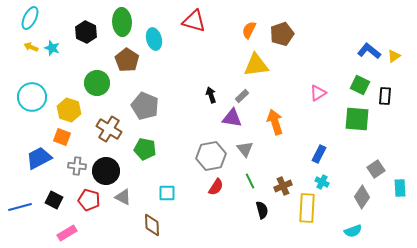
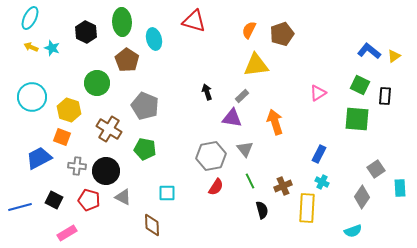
black arrow at (211, 95): moved 4 px left, 3 px up
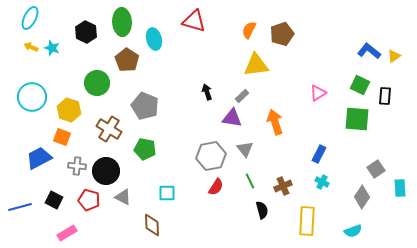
yellow rectangle at (307, 208): moved 13 px down
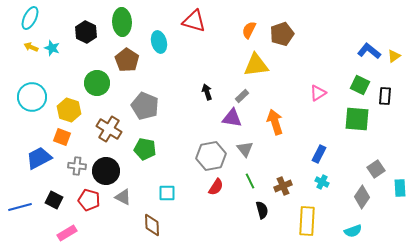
cyan ellipse at (154, 39): moved 5 px right, 3 px down
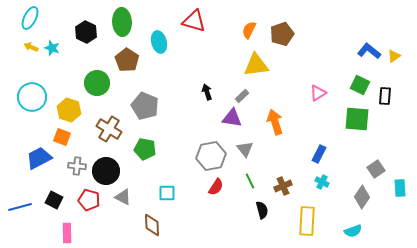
pink rectangle at (67, 233): rotated 60 degrees counterclockwise
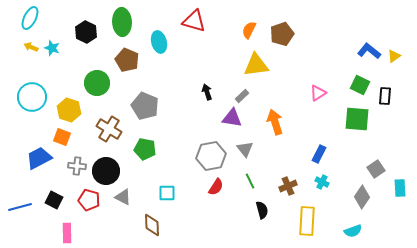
brown pentagon at (127, 60): rotated 10 degrees counterclockwise
brown cross at (283, 186): moved 5 px right
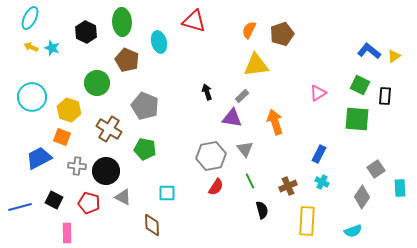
red pentagon at (89, 200): moved 3 px down
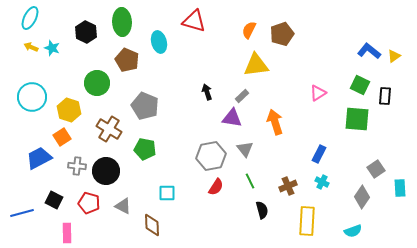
orange square at (62, 137): rotated 36 degrees clockwise
gray triangle at (123, 197): moved 9 px down
blue line at (20, 207): moved 2 px right, 6 px down
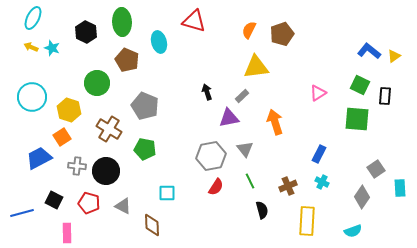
cyan ellipse at (30, 18): moved 3 px right
yellow triangle at (256, 65): moved 2 px down
purple triangle at (232, 118): moved 3 px left; rotated 20 degrees counterclockwise
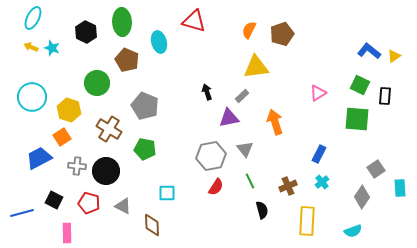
cyan cross at (322, 182): rotated 24 degrees clockwise
